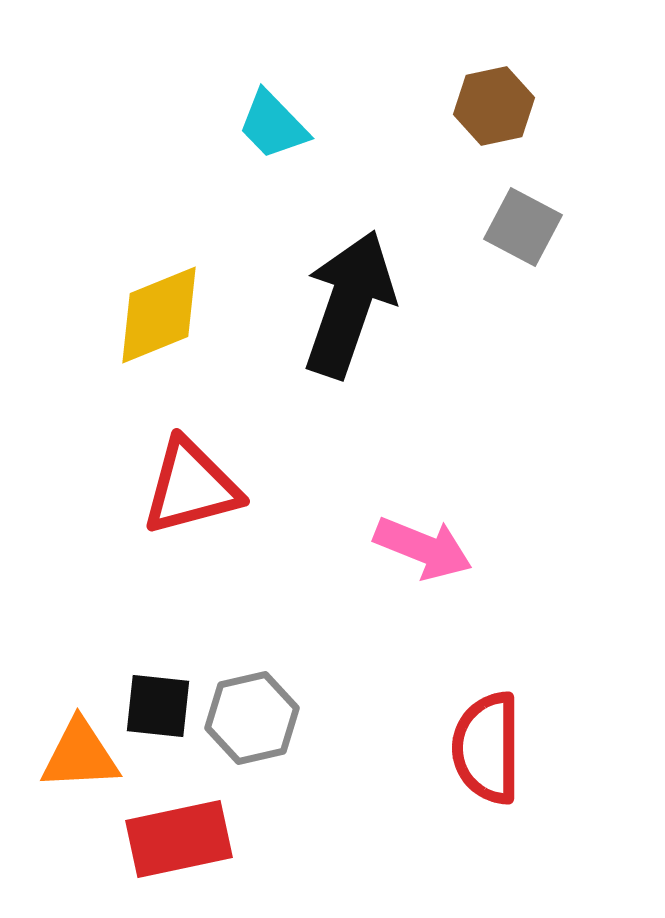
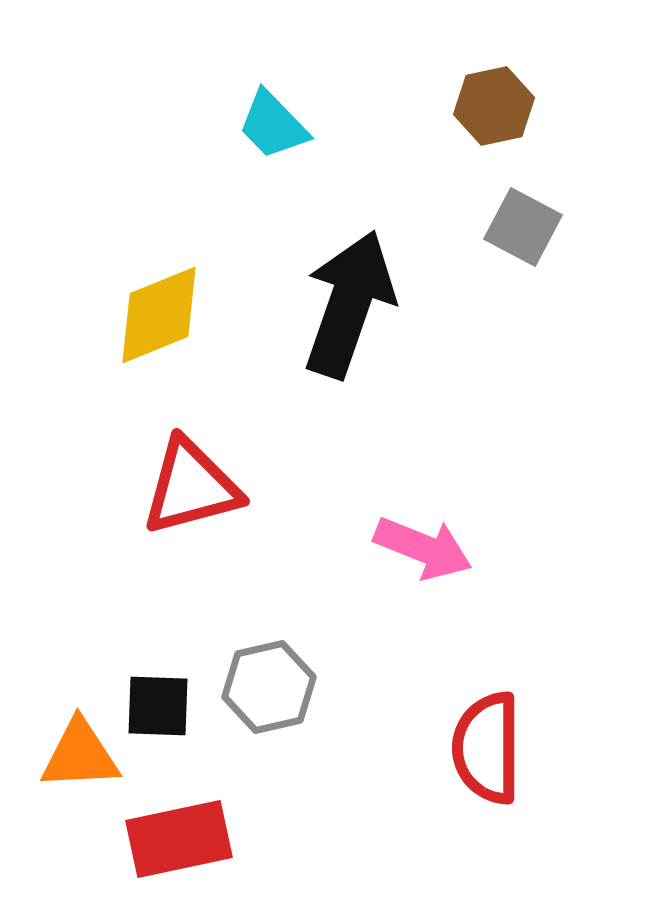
black square: rotated 4 degrees counterclockwise
gray hexagon: moved 17 px right, 31 px up
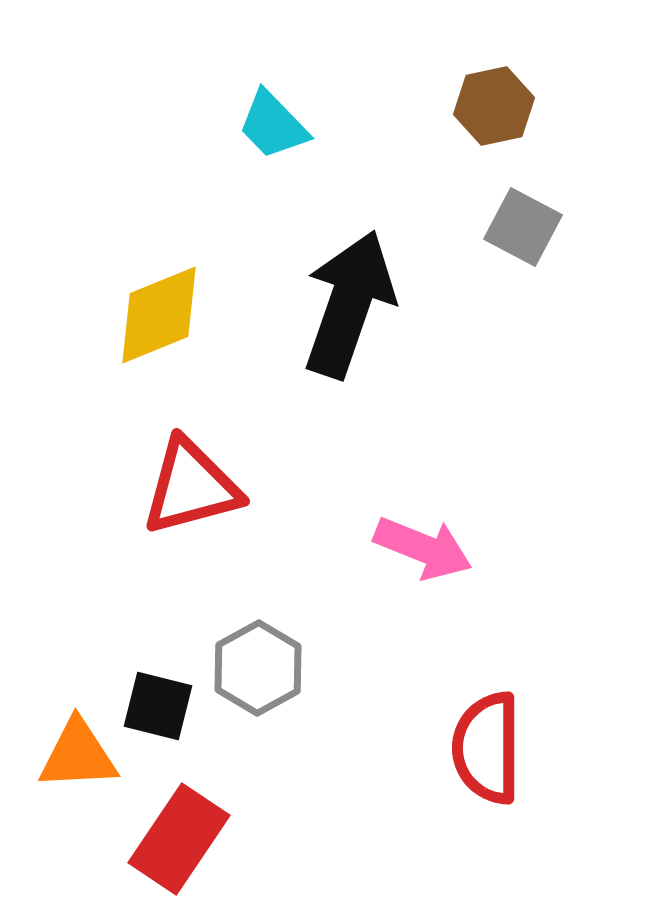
gray hexagon: moved 11 px left, 19 px up; rotated 16 degrees counterclockwise
black square: rotated 12 degrees clockwise
orange triangle: moved 2 px left
red rectangle: rotated 44 degrees counterclockwise
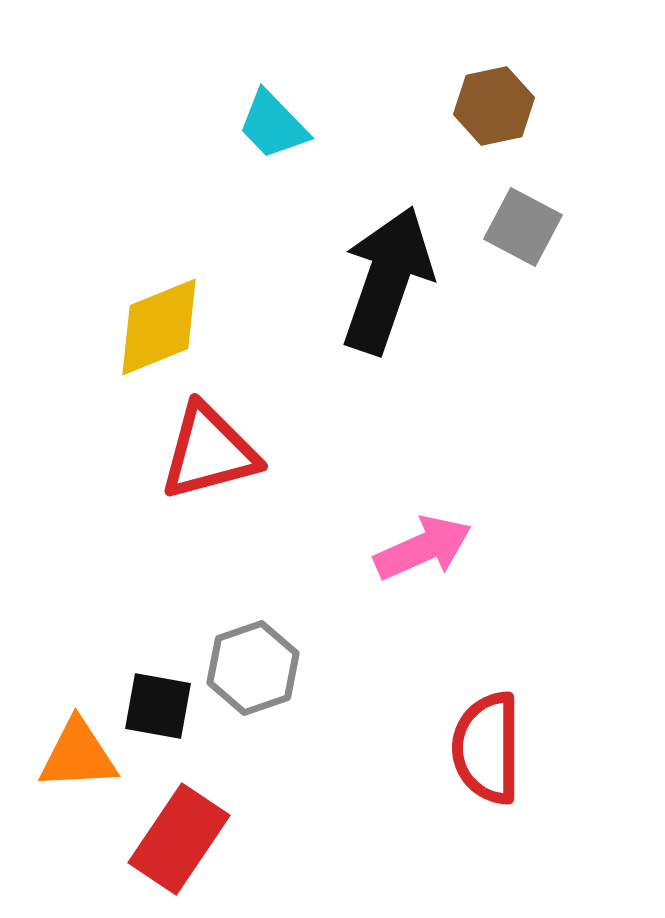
black arrow: moved 38 px right, 24 px up
yellow diamond: moved 12 px down
red triangle: moved 18 px right, 35 px up
pink arrow: rotated 46 degrees counterclockwise
gray hexagon: moved 5 px left; rotated 10 degrees clockwise
black square: rotated 4 degrees counterclockwise
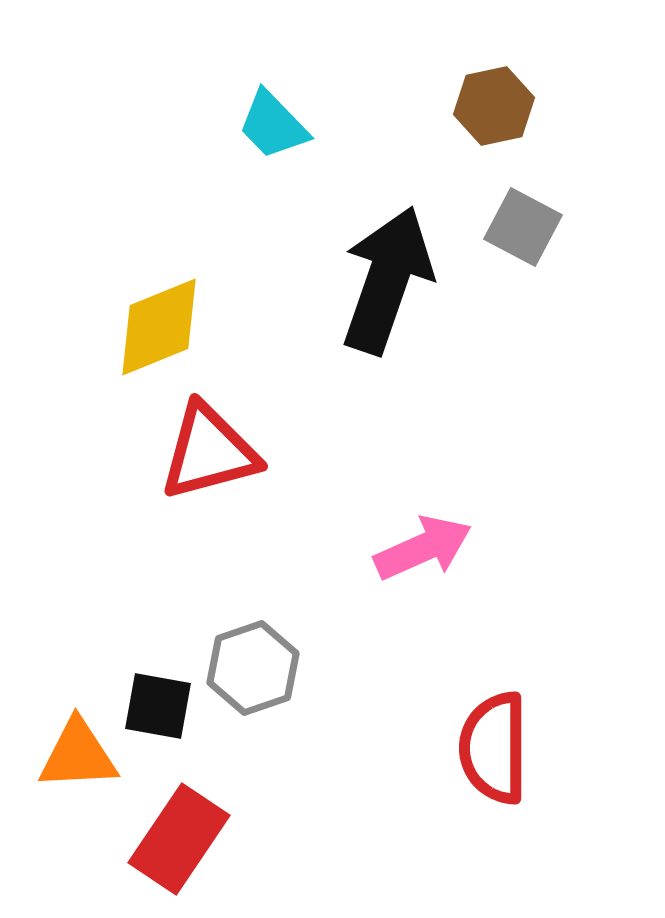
red semicircle: moved 7 px right
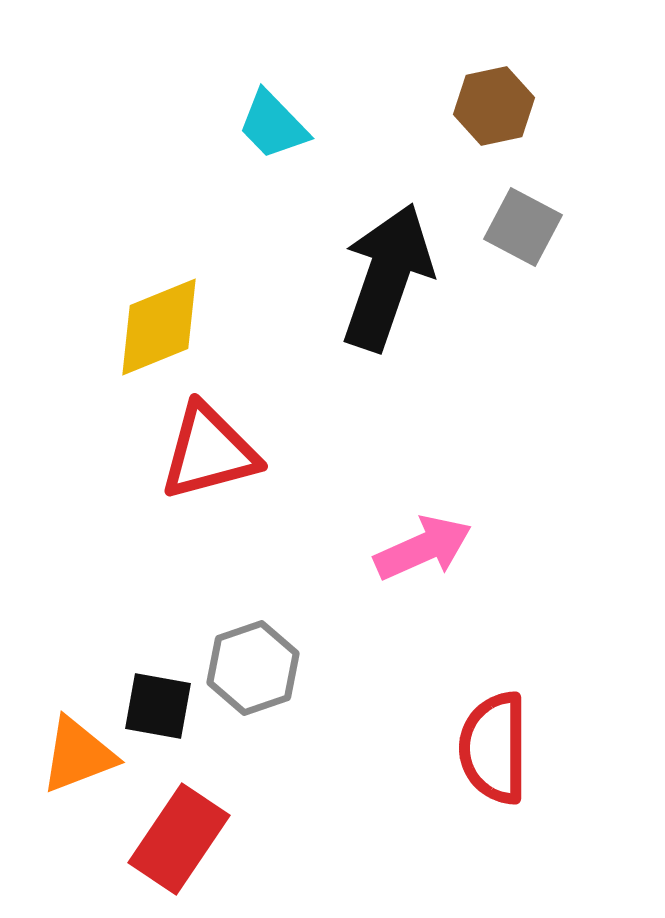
black arrow: moved 3 px up
orange triangle: rotated 18 degrees counterclockwise
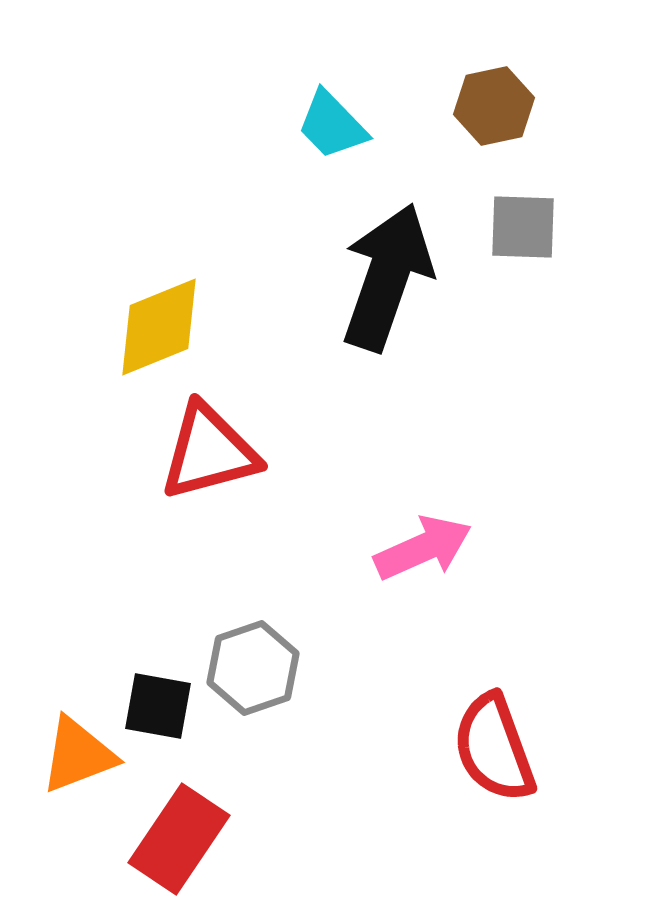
cyan trapezoid: moved 59 px right
gray square: rotated 26 degrees counterclockwise
red semicircle: rotated 20 degrees counterclockwise
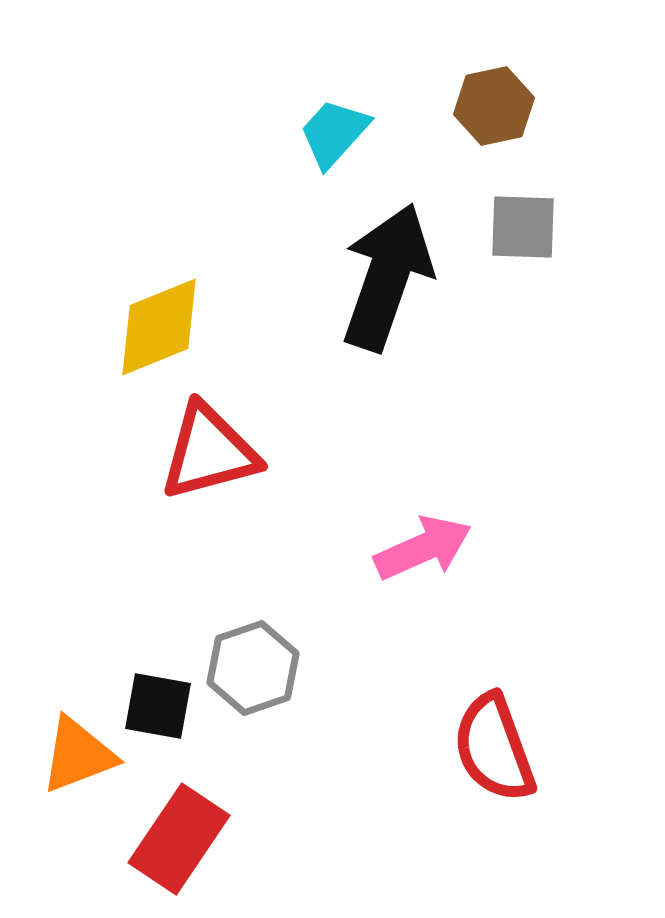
cyan trapezoid: moved 2 px right, 8 px down; rotated 86 degrees clockwise
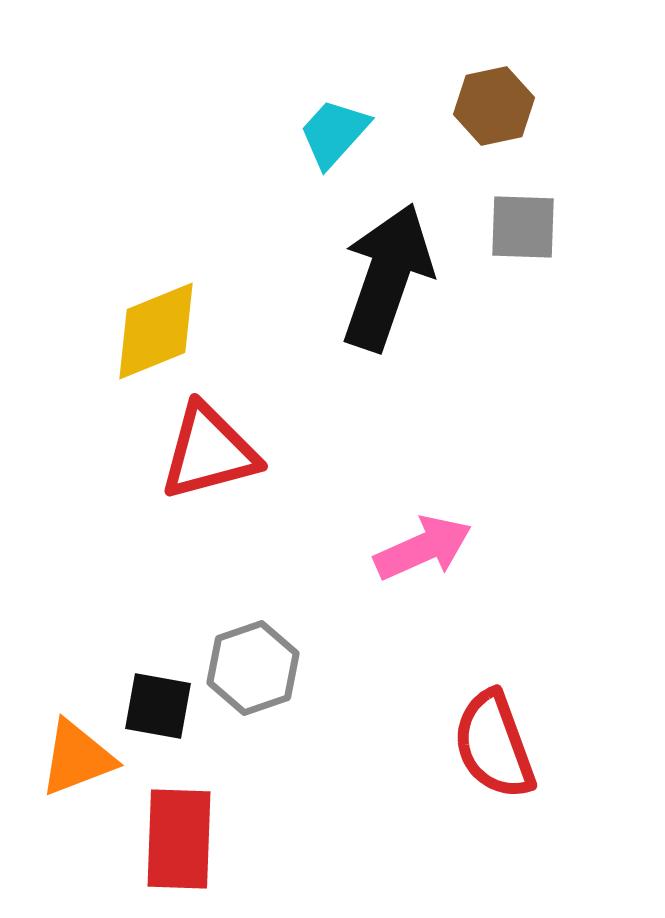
yellow diamond: moved 3 px left, 4 px down
red semicircle: moved 3 px up
orange triangle: moved 1 px left, 3 px down
red rectangle: rotated 32 degrees counterclockwise
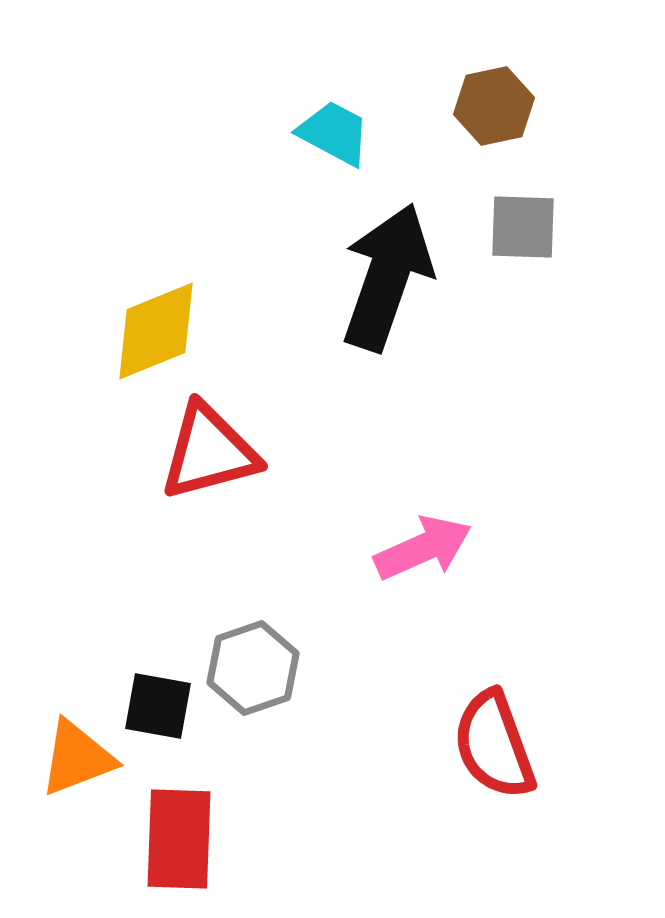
cyan trapezoid: rotated 76 degrees clockwise
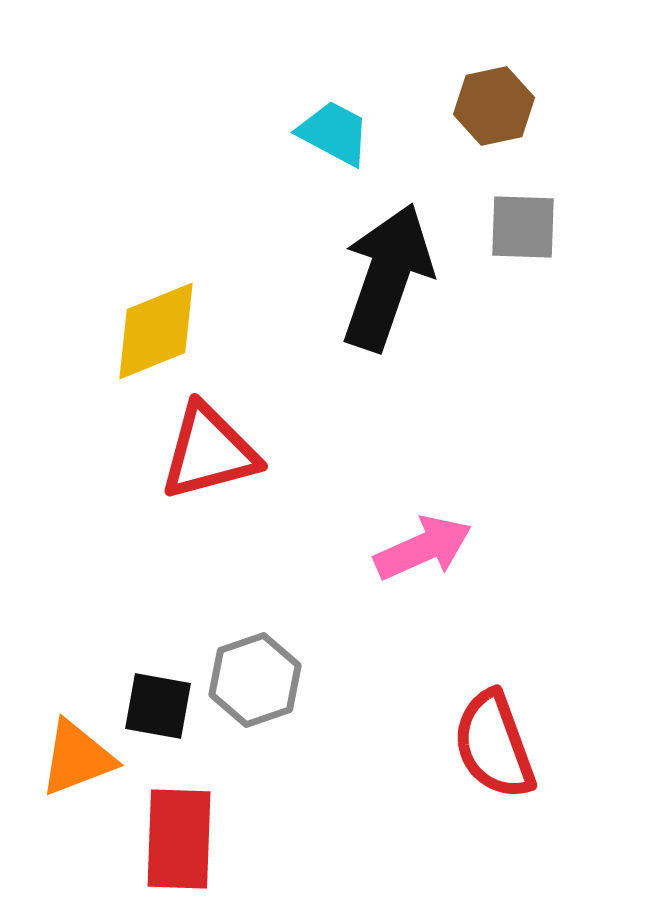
gray hexagon: moved 2 px right, 12 px down
